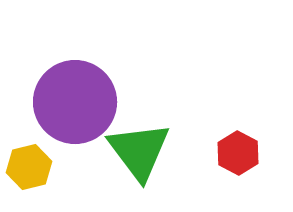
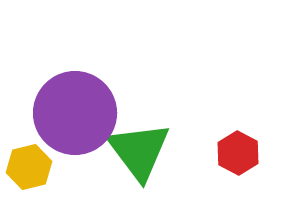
purple circle: moved 11 px down
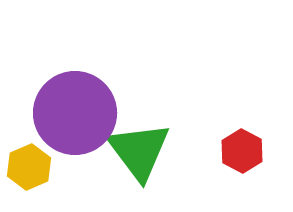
red hexagon: moved 4 px right, 2 px up
yellow hexagon: rotated 9 degrees counterclockwise
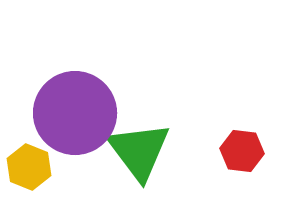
red hexagon: rotated 21 degrees counterclockwise
yellow hexagon: rotated 15 degrees counterclockwise
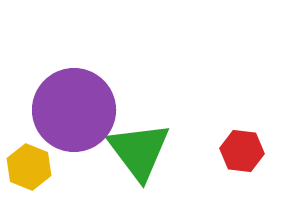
purple circle: moved 1 px left, 3 px up
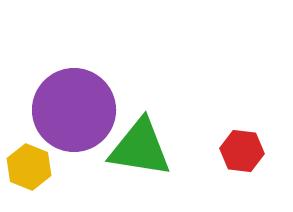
green triangle: moved 1 px right, 3 px up; rotated 44 degrees counterclockwise
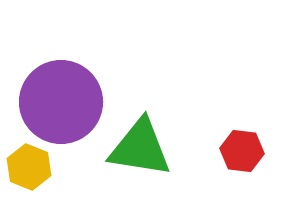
purple circle: moved 13 px left, 8 px up
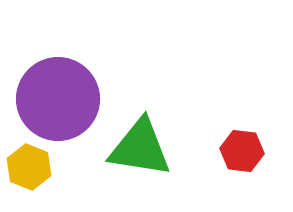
purple circle: moved 3 px left, 3 px up
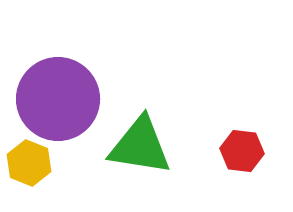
green triangle: moved 2 px up
yellow hexagon: moved 4 px up
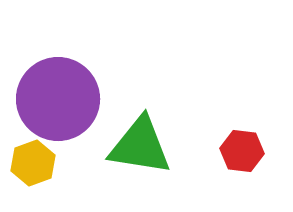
yellow hexagon: moved 4 px right; rotated 18 degrees clockwise
